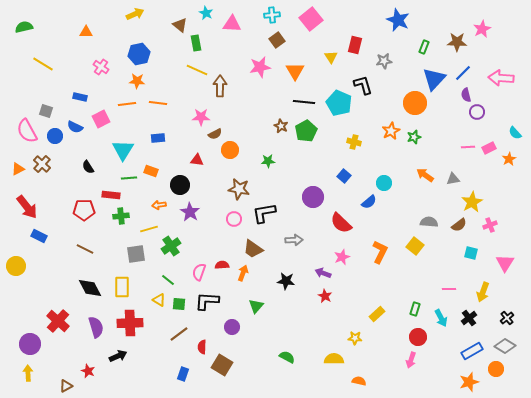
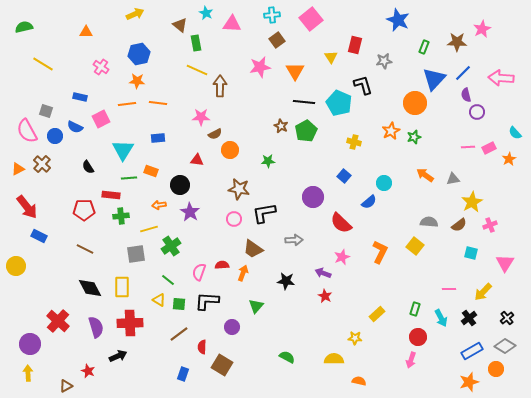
yellow arrow at (483, 292): rotated 24 degrees clockwise
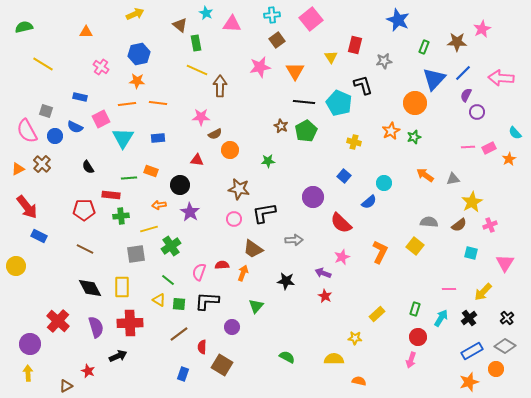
purple semicircle at (466, 95): rotated 40 degrees clockwise
cyan triangle at (123, 150): moved 12 px up
cyan arrow at (441, 318): rotated 120 degrees counterclockwise
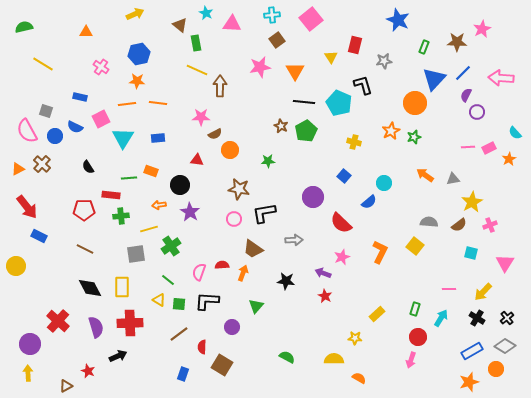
black cross at (469, 318): moved 8 px right; rotated 21 degrees counterclockwise
orange semicircle at (359, 381): moved 3 px up; rotated 16 degrees clockwise
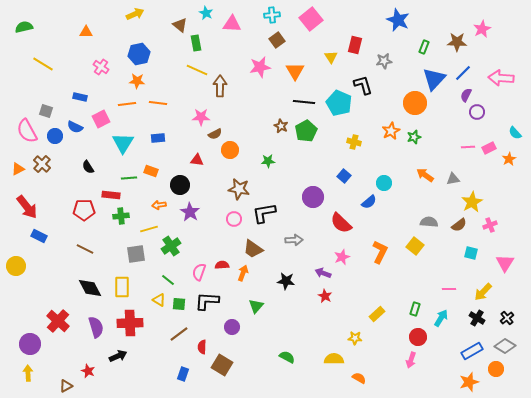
cyan triangle at (123, 138): moved 5 px down
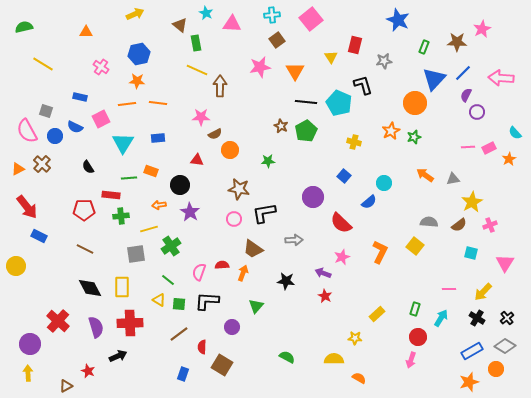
black line at (304, 102): moved 2 px right
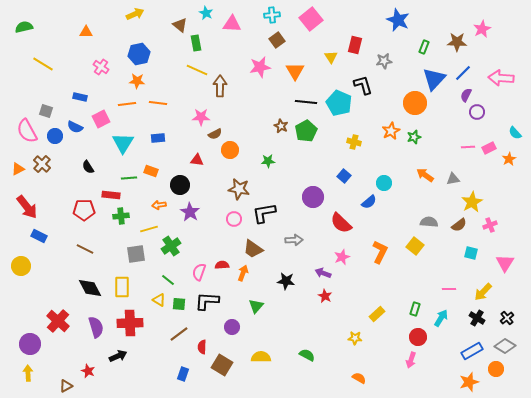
yellow circle at (16, 266): moved 5 px right
green semicircle at (287, 357): moved 20 px right, 2 px up
yellow semicircle at (334, 359): moved 73 px left, 2 px up
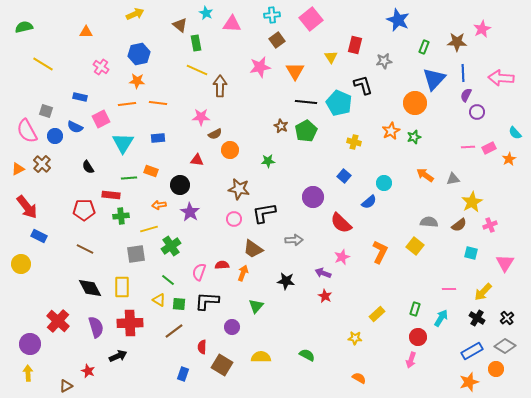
blue line at (463, 73): rotated 48 degrees counterclockwise
yellow circle at (21, 266): moved 2 px up
brown line at (179, 334): moved 5 px left, 3 px up
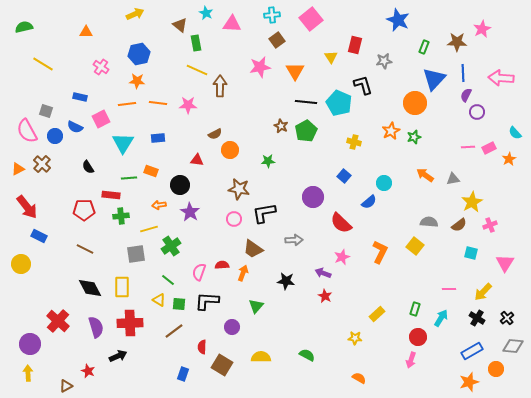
pink star at (201, 117): moved 13 px left, 12 px up
gray diamond at (505, 346): moved 8 px right; rotated 25 degrees counterclockwise
